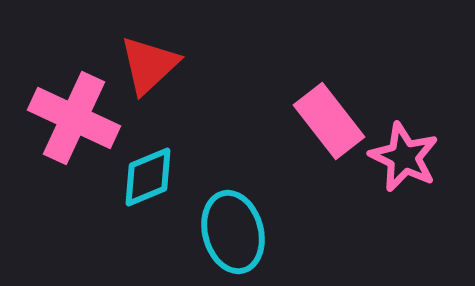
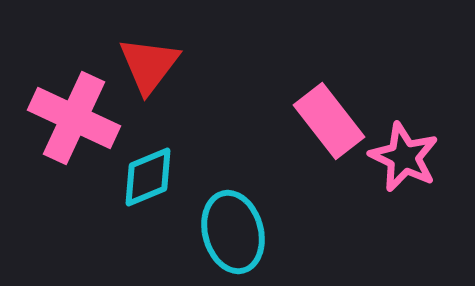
red triangle: rotated 10 degrees counterclockwise
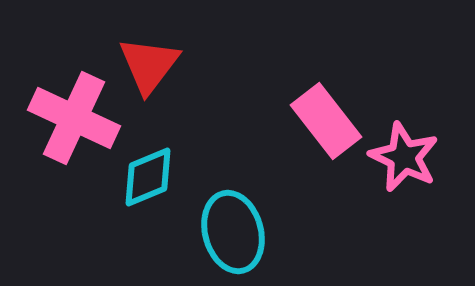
pink rectangle: moved 3 px left
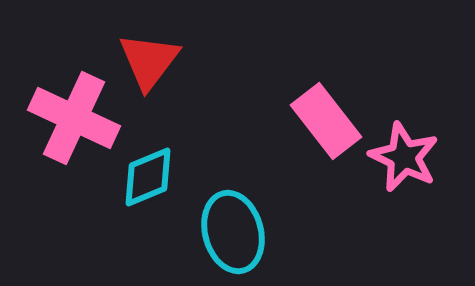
red triangle: moved 4 px up
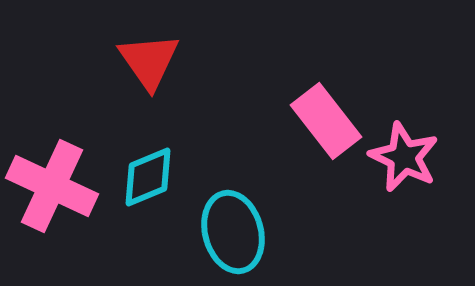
red triangle: rotated 12 degrees counterclockwise
pink cross: moved 22 px left, 68 px down
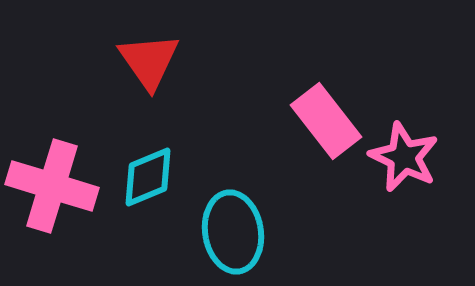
pink cross: rotated 8 degrees counterclockwise
cyan ellipse: rotated 6 degrees clockwise
